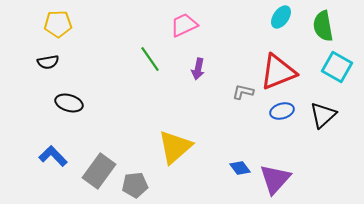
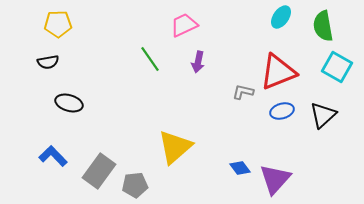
purple arrow: moved 7 px up
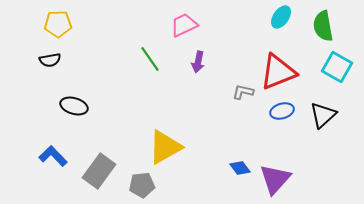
black semicircle: moved 2 px right, 2 px up
black ellipse: moved 5 px right, 3 px down
yellow triangle: moved 10 px left; rotated 12 degrees clockwise
gray pentagon: moved 7 px right
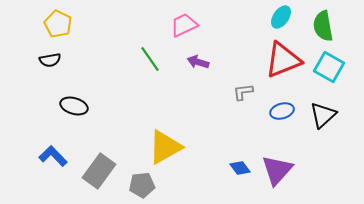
yellow pentagon: rotated 28 degrees clockwise
purple arrow: rotated 95 degrees clockwise
cyan square: moved 8 px left
red triangle: moved 5 px right, 12 px up
gray L-shape: rotated 20 degrees counterclockwise
purple triangle: moved 2 px right, 9 px up
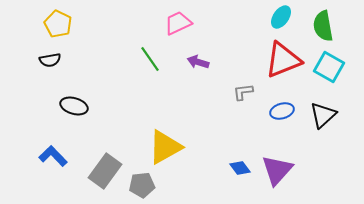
pink trapezoid: moved 6 px left, 2 px up
gray rectangle: moved 6 px right
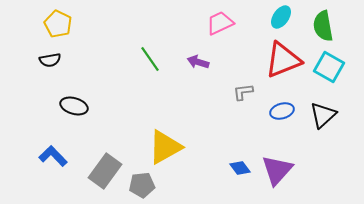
pink trapezoid: moved 42 px right
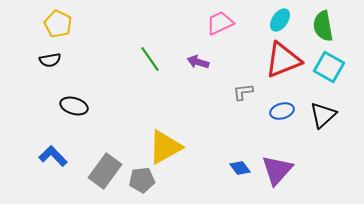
cyan ellipse: moved 1 px left, 3 px down
gray pentagon: moved 5 px up
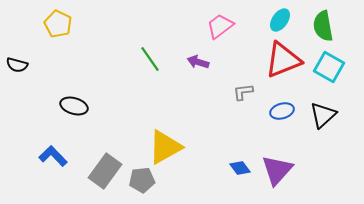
pink trapezoid: moved 3 px down; rotated 12 degrees counterclockwise
black semicircle: moved 33 px left, 5 px down; rotated 25 degrees clockwise
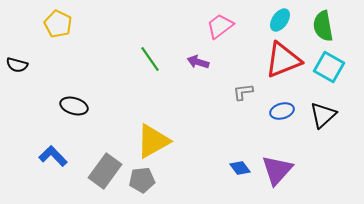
yellow triangle: moved 12 px left, 6 px up
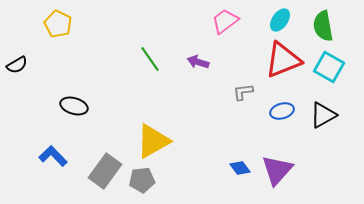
pink trapezoid: moved 5 px right, 5 px up
black semicircle: rotated 45 degrees counterclockwise
black triangle: rotated 12 degrees clockwise
